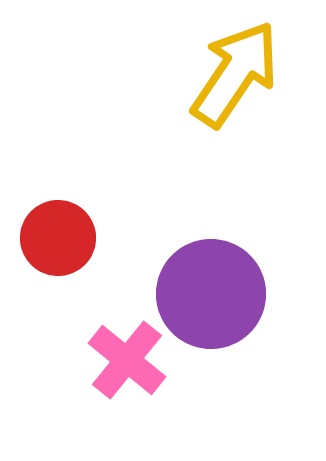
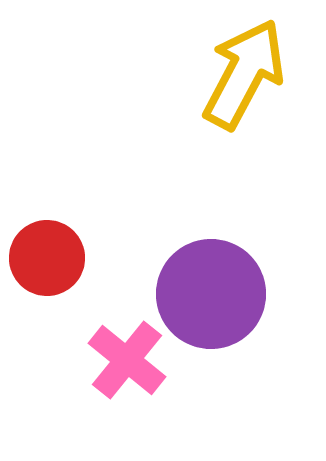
yellow arrow: moved 9 px right; rotated 6 degrees counterclockwise
red circle: moved 11 px left, 20 px down
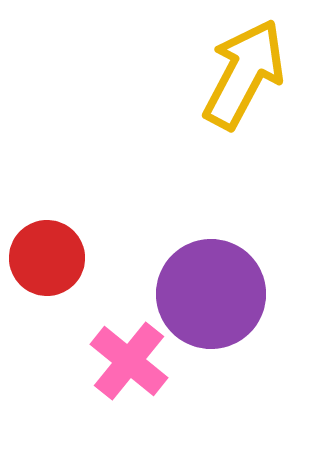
pink cross: moved 2 px right, 1 px down
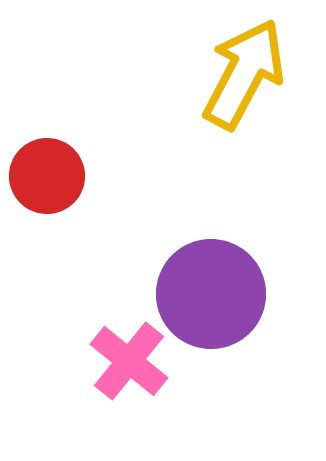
red circle: moved 82 px up
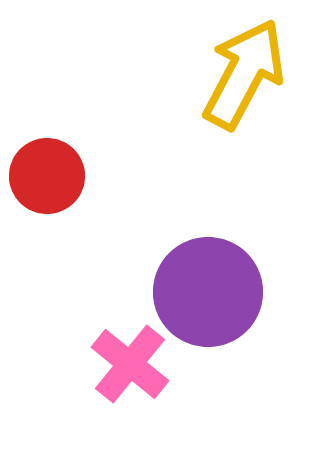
purple circle: moved 3 px left, 2 px up
pink cross: moved 1 px right, 3 px down
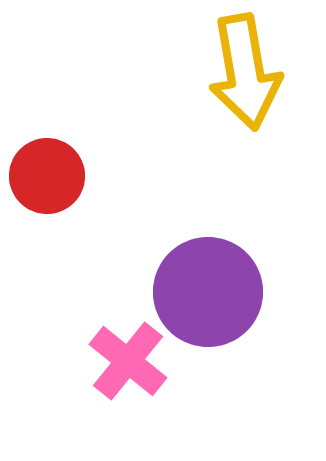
yellow arrow: moved 1 px right, 2 px up; rotated 142 degrees clockwise
pink cross: moved 2 px left, 3 px up
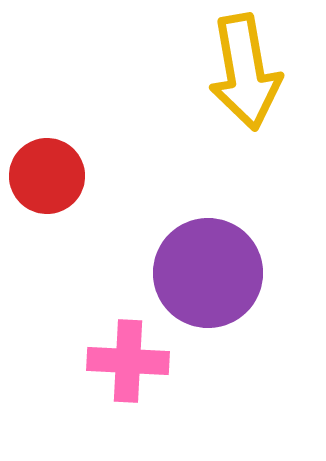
purple circle: moved 19 px up
pink cross: rotated 36 degrees counterclockwise
